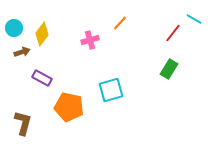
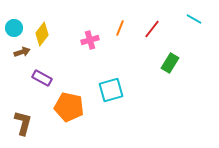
orange line: moved 5 px down; rotated 21 degrees counterclockwise
red line: moved 21 px left, 4 px up
green rectangle: moved 1 px right, 6 px up
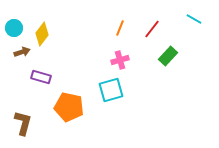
pink cross: moved 30 px right, 20 px down
green rectangle: moved 2 px left, 7 px up; rotated 12 degrees clockwise
purple rectangle: moved 1 px left, 1 px up; rotated 12 degrees counterclockwise
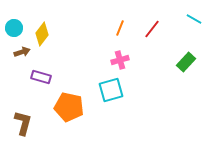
green rectangle: moved 18 px right, 6 px down
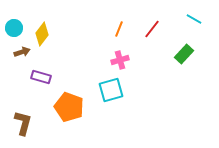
orange line: moved 1 px left, 1 px down
green rectangle: moved 2 px left, 8 px up
orange pentagon: rotated 8 degrees clockwise
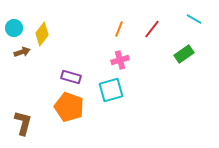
green rectangle: rotated 12 degrees clockwise
purple rectangle: moved 30 px right
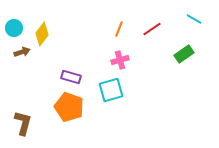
red line: rotated 18 degrees clockwise
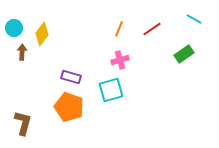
brown arrow: rotated 70 degrees counterclockwise
